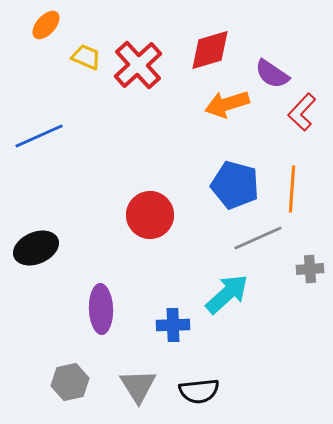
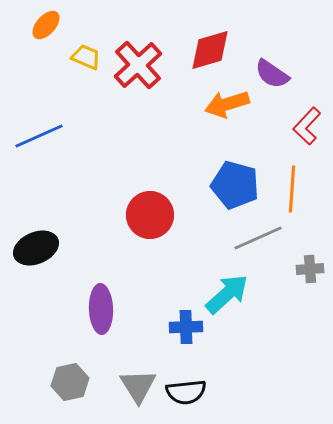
red L-shape: moved 5 px right, 14 px down
blue cross: moved 13 px right, 2 px down
black semicircle: moved 13 px left, 1 px down
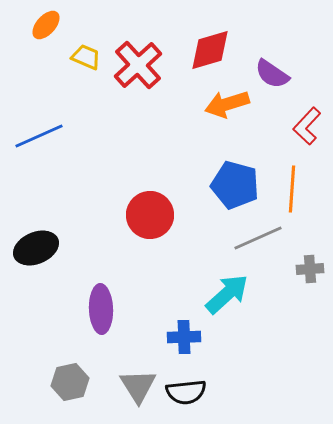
blue cross: moved 2 px left, 10 px down
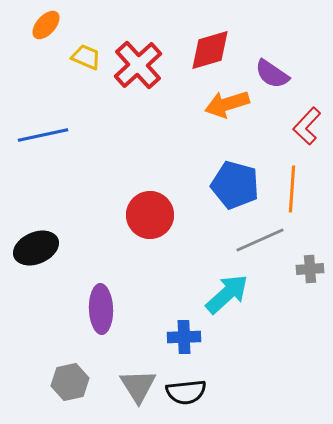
blue line: moved 4 px right, 1 px up; rotated 12 degrees clockwise
gray line: moved 2 px right, 2 px down
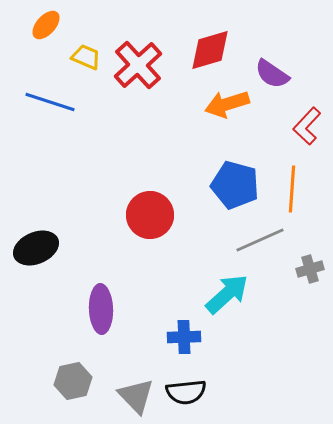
blue line: moved 7 px right, 33 px up; rotated 30 degrees clockwise
gray cross: rotated 12 degrees counterclockwise
gray hexagon: moved 3 px right, 1 px up
gray triangle: moved 2 px left, 10 px down; rotated 12 degrees counterclockwise
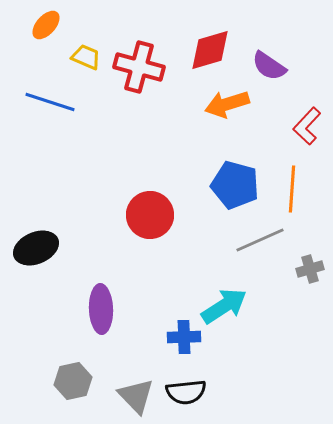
red cross: moved 1 px right, 2 px down; rotated 33 degrees counterclockwise
purple semicircle: moved 3 px left, 8 px up
cyan arrow: moved 3 px left, 12 px down; rotated 9 degrees clockwise
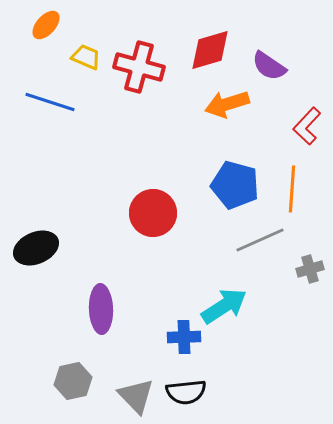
red circle: moved 3 px right, 2 px up
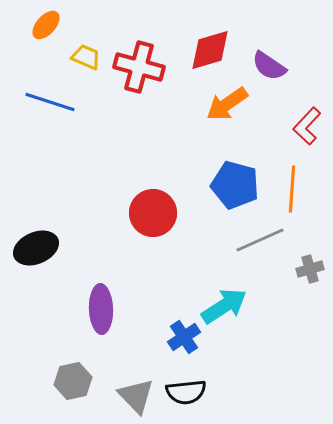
orange arrow: rotated 18 degrees counterclockwise
blue cross: rotated 32 degrees counterclockwise
